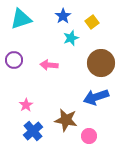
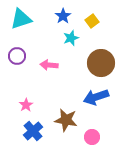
yellow square: moved 1 px up
purple circle: moved 3 px right, 4 px up
pink circle: moved 3 px right, 1 px down
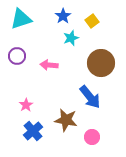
blue arrow: moved 6 px left; rotated 110 degrees counterclockwise
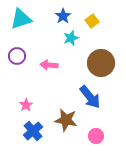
pink circle: moved 4 px right, 1 px up
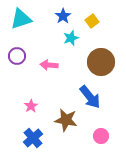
brown circle: moved 1 px up
pink star: moved 5 px right, 1 px down
blue cross: moved 7 px down
pink circle: moved 5 px right
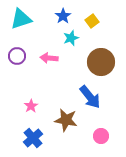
pink arrow: moved 7 px up
